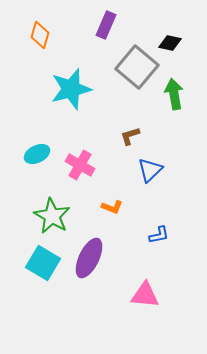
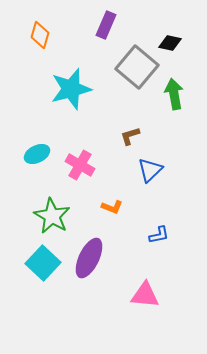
cyan square: rotated 12 degrees clockwise
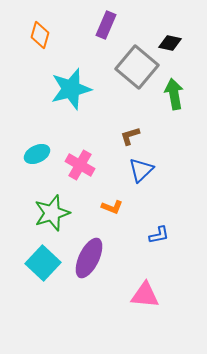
blue triangle: moved 9 px left
green star: moved 3 px up; rotated 24 degrees clockwise
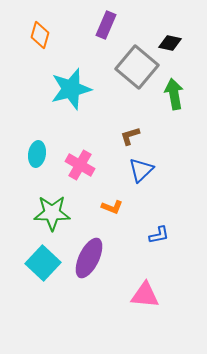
cyan ellipse: rotated 55 degrees counterclockwise
green star: rotated 18 degrees clockwise
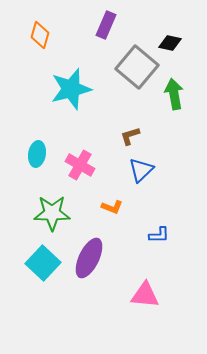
blue L-shape: rotated 10 degrees clockwise
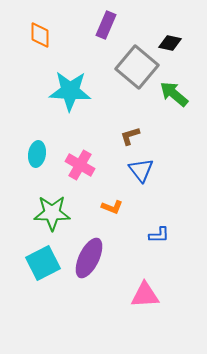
orange diamond: rotated 16 degrees counterclockwise
cyan star: moved 1 px left, 2 px down; rotated 18 degrees clockwise
green arrow: rotated 40 degrees counterclockwise
blue triangle: rotated 24 degrees counterclockwise
cyan square: rotated 20 degrees clockwise
pink triangle: rotated 8 degrees counterclockwise
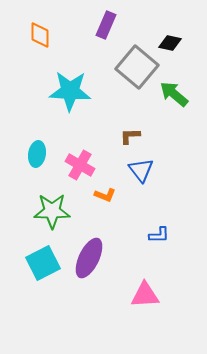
brown L-shape: rotated 15 degrees clockwise
orange L-shape: moved 7 px left, 12 px up
green star: moved 2 px up
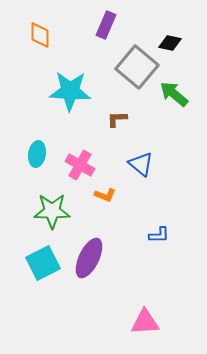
brown L-shape: moved 13 px left, 17 px up
blue triangle: moved 6 px up; rotated 12 degrees counterclockwise
pink triangle: moved 27 px down
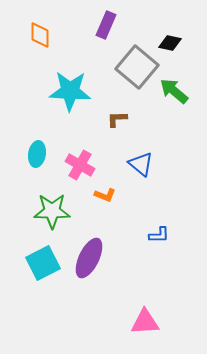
green arrow: moved 3 px up
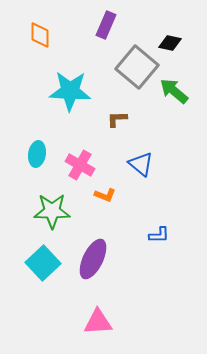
purple ellipse: moved 4 px right, 1 px down
cyan square: rotated 16 degrees counterclockwise
pink triangle: moved 47 px left
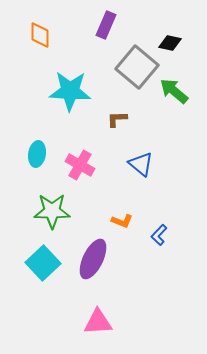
orange L-shape: moved 17 px right, 26 px down
blue L-shape: rotated 135 degrees clockwise
